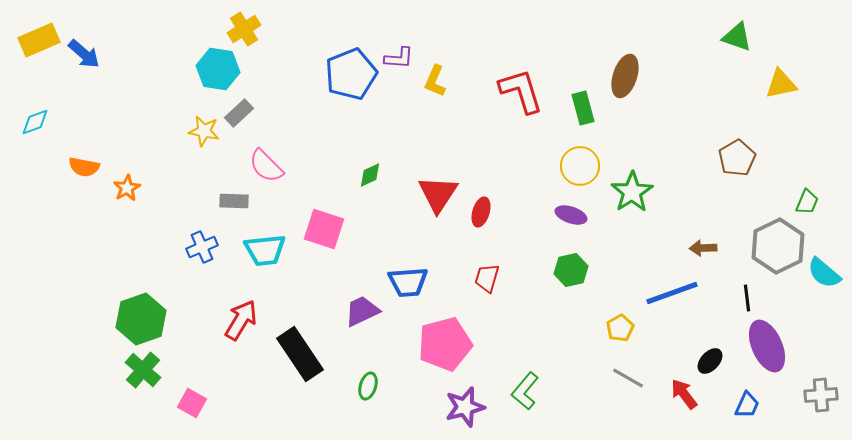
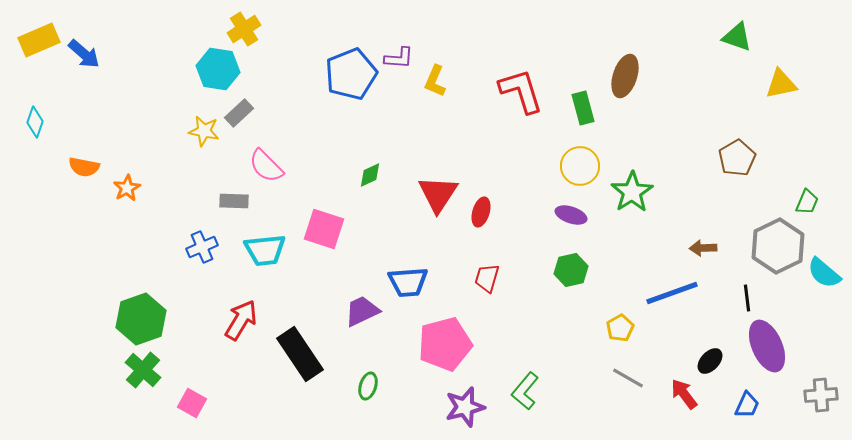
cyan diamond at (35, 122): rotated 52 degrees counterclockwise
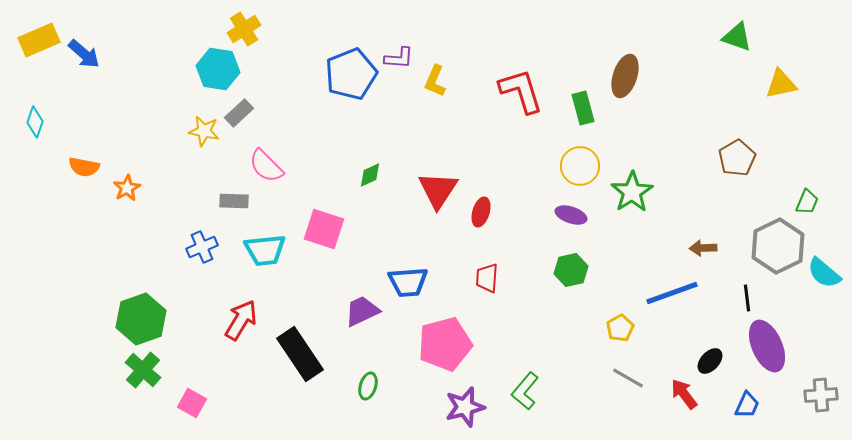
red triangle at (438, 194): moved 4 px up
red trapezoid at (487, 278): rotated 12 degrees counterclockwise
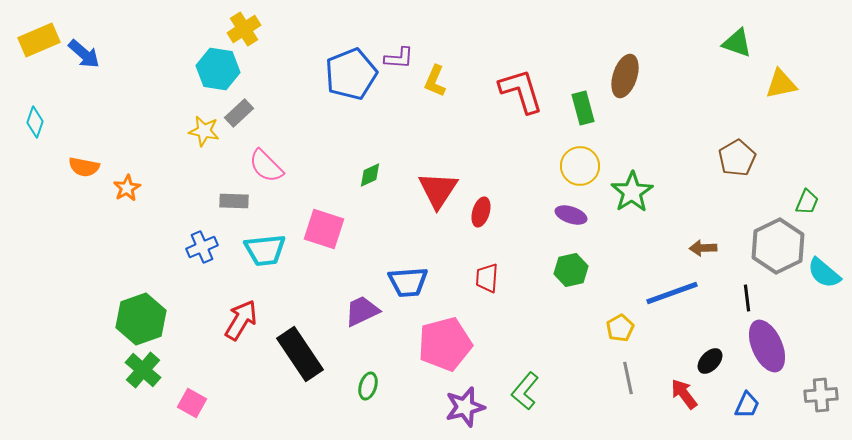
green triangle at (737, 37): moved 6 px down
gray line at (628, 378): rotated 48 degrees clockwise
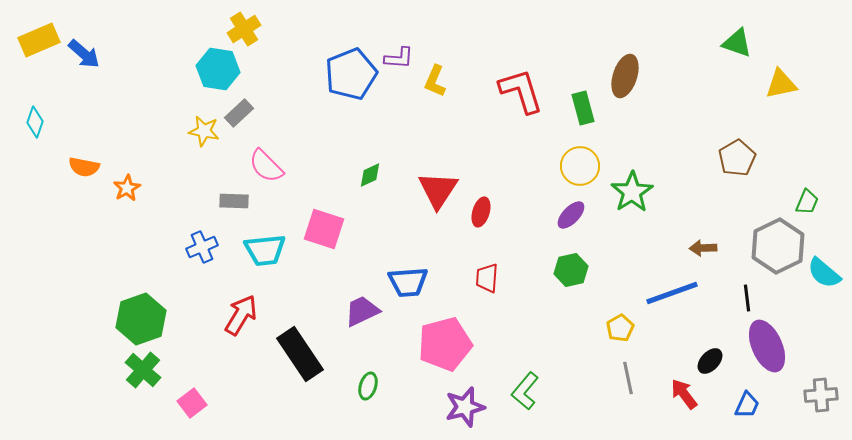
purple ellipse at (571, 215): rotated 64 degrees counterclockwise
red arrow at (241, 320): moved 5 px up
pink square at (192, 403): rotated 24 degrees clockwise
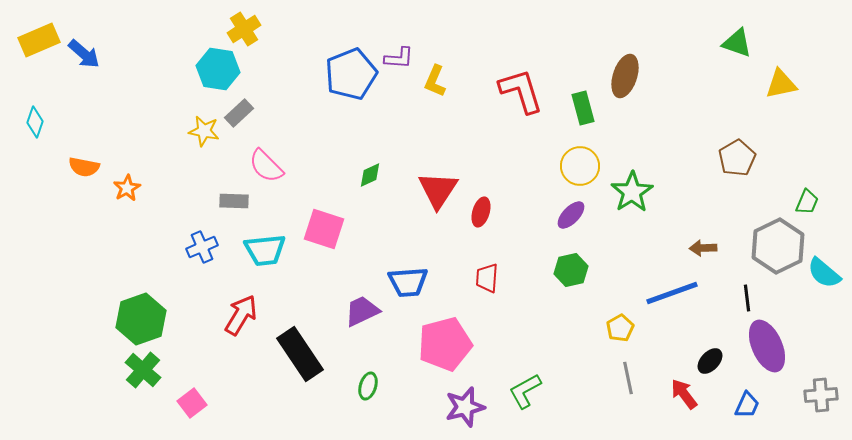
green L-shape at (525, 391): rotated 21 degrees clockwise
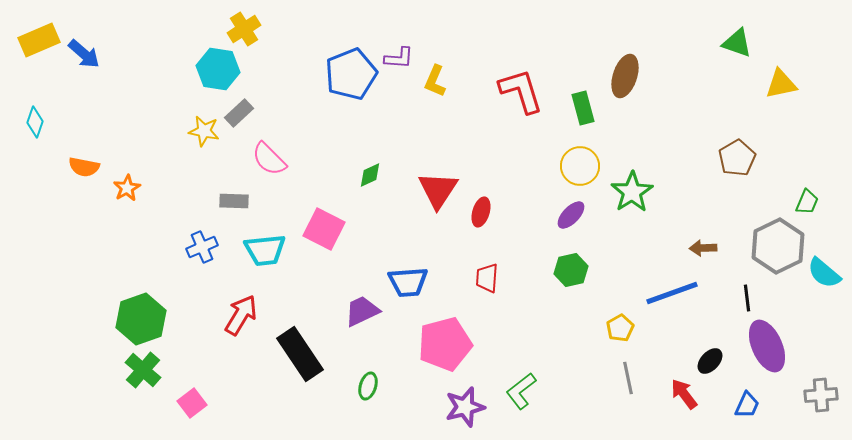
pink semicircle at (266, 166): moved 3 px right, 7 px up
pink square at (324, 229): rotated 9 degrees clockwise
green L-shape at (525, 391): moved 4 px left; rotated 9 degrees counterclockwise
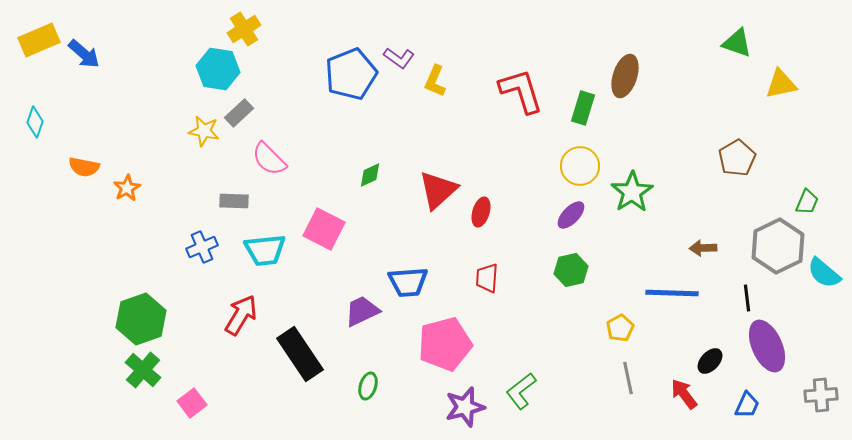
purple L-shape at (399, 58): rotated 32 degrees clockwise
green rectangle at (583, 108): rotated 32 degrees clockwise
red triangle at (438, 190): rotated 15 degrees clockwise
blue line at (672, 293): rotated 22 degrees clockwise
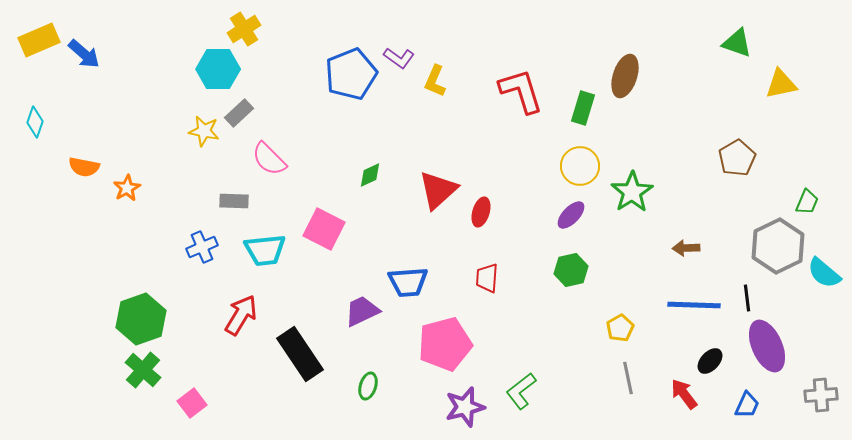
cyan hexagon at (218, 69): rotated 9 degrees counterclockwise
brown arrow at (703, 248): moved 17 px left
blue line at (672, 293): moved 22 px right, 12 px down
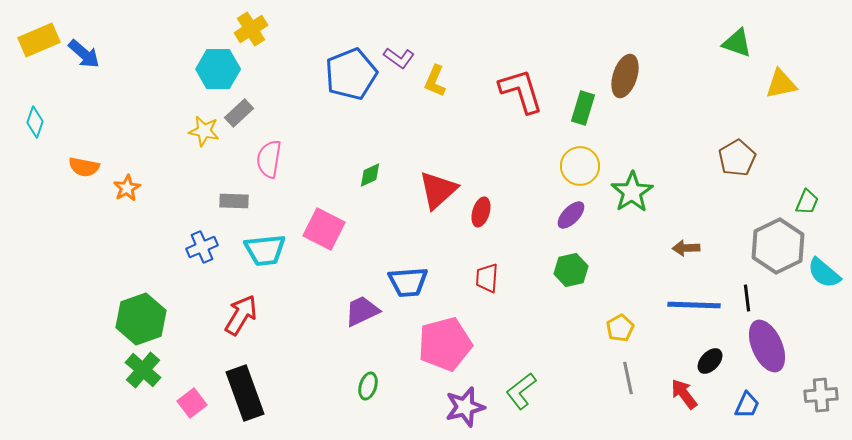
yellow cross at (244, 29): moved 7 px right
pink semicircle at (269, 159): rotated 54 degrees clockwise
black rectangle at (300, 354): moved 55 px left, 39 px down; rotated 14 degrees clockwise
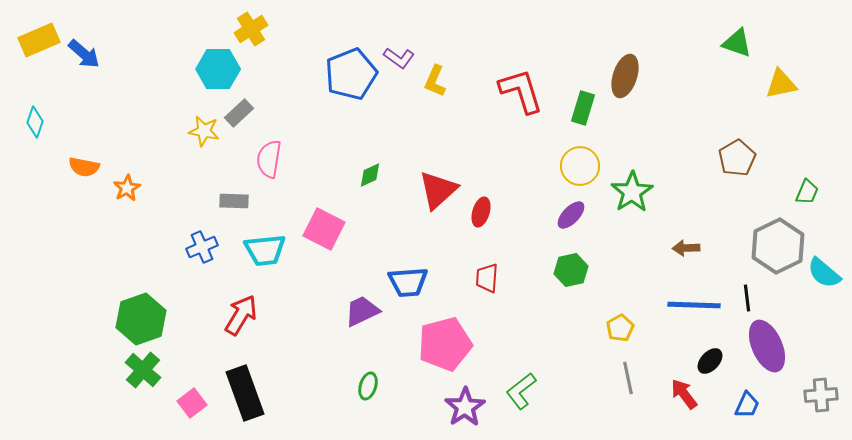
green trapezoid at (807, 202): moved 10 px up
purple star at (465, 407): rotated 18 degrees counterclockwise
